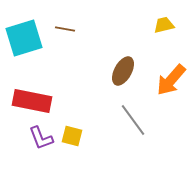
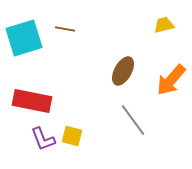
purple L-shape: moved 2 px right, 1 px down
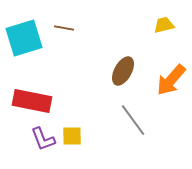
brown line: moved 1 px left, 1 px up
yellow square: rotated 15 degrees counterclockwise
